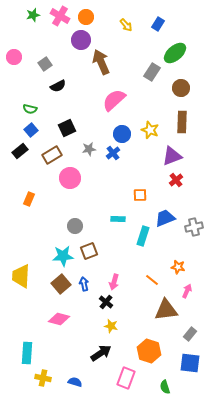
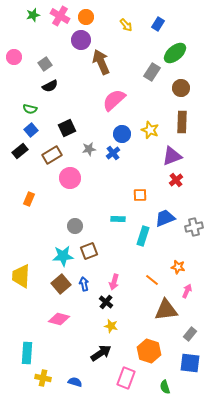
black semicircle at (58, 86): moved 8 px left
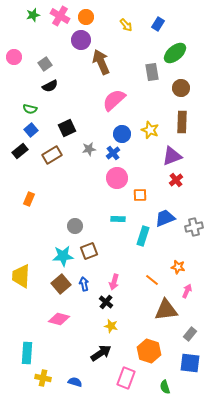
gray rectangle at (152, 72): rotated 42 degrees counterclockwise
pink circle at (70, 178): moved 47 px right
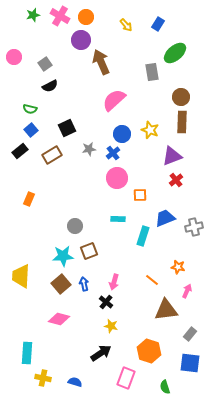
brown circle at (181, 88): moved 9 px down
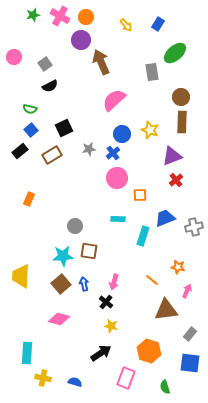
black square at (67, 128): moved 3 px left
brown square at (89, 251): rotated 30 degrees clockwise
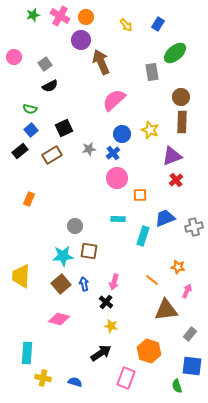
blue square at (190, 363): moved 2 px right, 3 px down
green semicircle at (165, 387): moved 12 px right, 1 px up
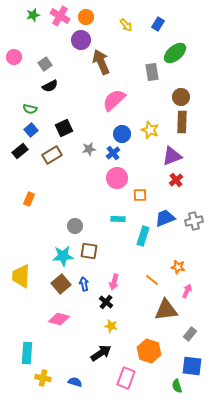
gray cross at (194, 227): moved 6 px up
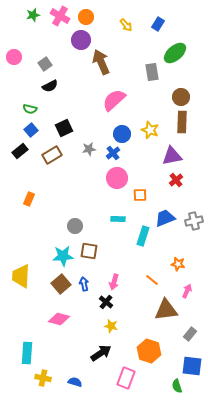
purple triangle at (172, 156): rotated 10 degrees clockwise
orange star at (178, 267): moved 3 px up
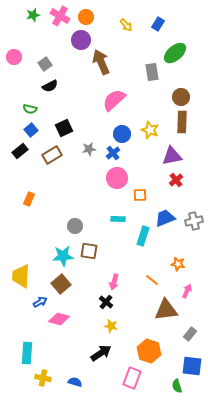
blue arrow at (84, 284): moved 44 px left, 18 px down; rotated 72 degrees clockwise
pink rectangle at (126, 378): moved 6 px right
